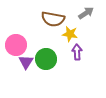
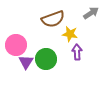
gray arrow: moved 5 px right
brown semicircle: rotated 30 degrees counterclockwise
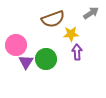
yellow star: moved 1 px right; rotated 14 degrees counterclockwise
